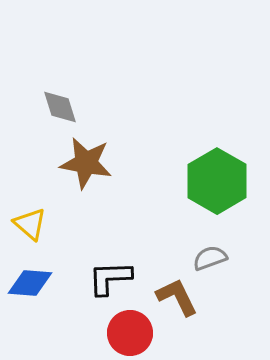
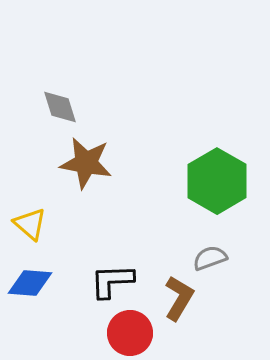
black L-shape: moved 2 px right, 3 px down
brown L-shape: moved 2 px right, 1 px down; rotated 57 degrees clockwise
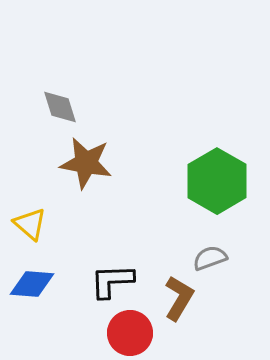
blue diamond: moved 2 px right, 1 px down
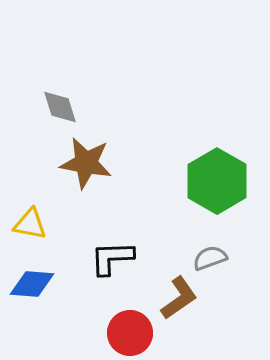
yellow triangle: rotated 30 degrees counterclockwise
black L-shape: moved 23 px up
brown L-shape: rotated 24 degrees clockwise
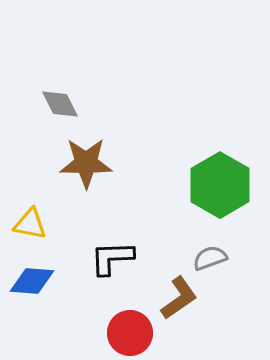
gray diamond: moved 3 px up; rotated 9 degrees counterclockwise
brown star: rotated 10 degrees counterclockwise
green hexagon: moved 3 px right, 4 px down
blue diamond: moved 3 px up
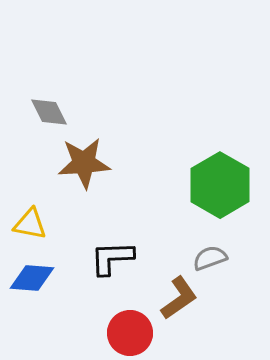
gray diamond: moved 11 px left, 8 px down
brown star: moved 2 px left; rotated 4 degrees counterclockwise
blue diamond: moved 3 px up
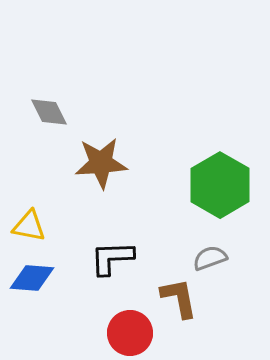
brown star: moved 17 px right
yellow triangle: moved 1 px left, 2 px down
brown L-shape: rotated 66 degrees counterclockwise
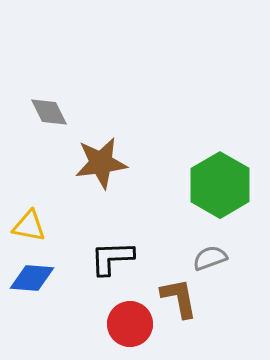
brown star: rotated 4 degrees counterclockwise
red circle: moved 9 px up
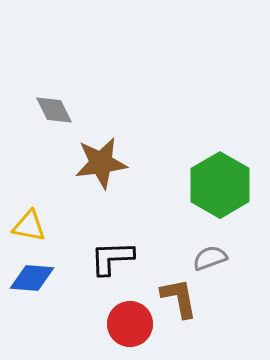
gray diamond: moved 5 px right, 2 px up
